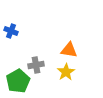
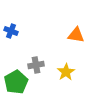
orange triangle: moved 7 px right, 15 px up
green pentagon: moved 2 px left, 1 px down
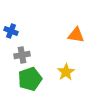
gray cross: moved 14 px left, 10 px up
green pentagon: moved 14 px right, 3 px up; rotated 10 degrees clockwise
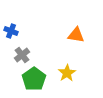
gray cross: rotated 28 degrees counterclockwise
yellow star: moved 1 px right, 1 px down
green pentagon: moved 4 px right; rotated 15 degrees counterclockwise
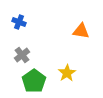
blue cross: moved 8 px right, 9 px up
orange triangle: moved 5 px right, 4 px up
green pentagon: moved 2 px down
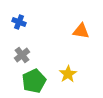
yellow star: moved 1 px right, 1 px down
green pentagon: rotated 10 degrees clockwise
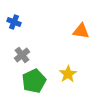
blue cross: moved 5 px left
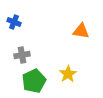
gray cross: rotated 28 degrees clockwise
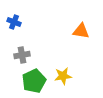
yellow star: moved 5 px left, 2 px down; rotated 24 degrees clockwise
